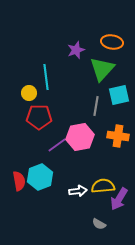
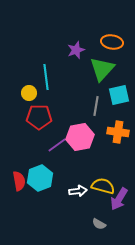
orange cross: moved 4 px up
cyan hexagon: moved 1 px down
yellow semicircle: rotated 20 degrees clockwise
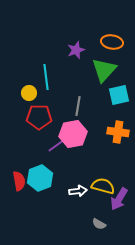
green triangle: moved 2 px right, 1 px down
gray line: moved 18 px left
pink hexagon: moved 7 px left, 3 px up
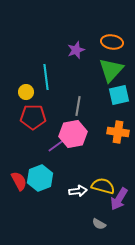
green triangle: moved 7 px right
yellow circle: moved 3 px left, 1 px up
red pentagon: moved 6 px left
red semicircle: rotated 18 degrees counterclockwise
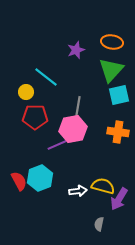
cyan line: rotated 45 degrees counterclockwise
red pentagon: moved 2 px right
pink hexagon: moved 5 px up
purple line: rotated 12 degrees clockwise
gray semicircle: rotated 72 degrees clockwise
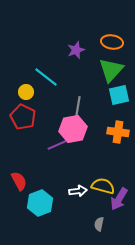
red pentagon: moved 12 px left; rotated 25 degrees clockwise
cyan hexagon: moved 25 px down
